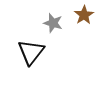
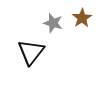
brown star: moved 2 px left, 3 px down
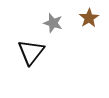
brown star: moved 7 px right
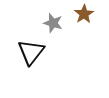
brown star: moved 5 px left, 4 px up
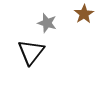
gray star: moved 6 px left
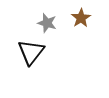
brown star: moved 3 px left, 4 px down
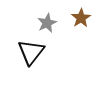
gray star: rotated 30 degrees clockwise
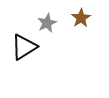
black triangle: moved 7 px left, 5 px up; rotated 20 degrees clockwise
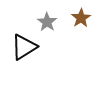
gray star: moved 1 px up; rotated 12 degrees counterclockwise
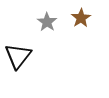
black triangle: moved 6 px left, 9 px down; rotated 20 degrees counterclockwise
